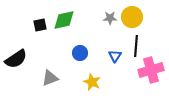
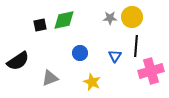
black semicircle: moved 2 px right, 2 px down
pink cross: moved 1 px down
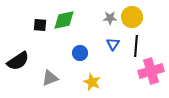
black square: rotated 16 degrees clockwise
blue triangle: moved 2 px left, 12 px up
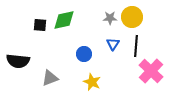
blue circle: moved 4 px right, 1 px down
black semicircle: rotated 40 degrees clockwise
pink cross: rotated 30 degrees counterclockwise
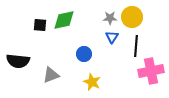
blue triangle: moved 1 px left, 7 px up
pink cross: rotated 35 degrees clockwise
gray triangle: moved 1 px right, 3 px up
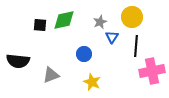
gray star: moved 10 px left, 4 px down; rotated 24 degrees counterclockwise
pink cross: moved 1 px right
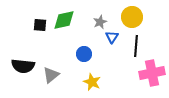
black semicircle: moved 5 px right, 5 px down
pink cross: moved 2 px down
gray triangle: rotated 18 degrees counterclockwise
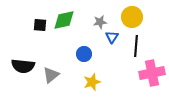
gray star: rotated 16 degrees clockwise
yellow star: rotated 30 degrees clockwise
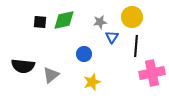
black square: moved 3 px up
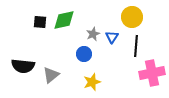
gray star: moved 7 px left, 12 px down; rotated 16 degrees counterclockwise
